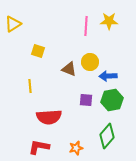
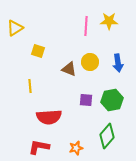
yellow triangle: moved 2 px right, 4 px down
blue arrow: moved 10 px right, 13 px up; rotated 96 degrees counterclockwise
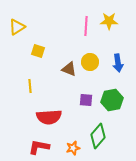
yellow triangle: moved 2 px right, 1 px up
green diamond: moved 9 px left
orange star: moved 3 px left
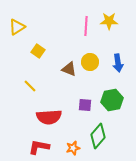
yellow square: rotated 16 degrees clockwise
yellow line: rotated 40 degrees counterclockwise
purple square: moved 1 px left, 5 px down
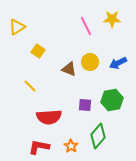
yellow star: moved 3 px right, 2 px up
pink line: rotated 30 degrees counterclockwise
blue arrow: rotated 72 degrees clockwise
orange star: moved 2 px left, 2 px up; rotated 24 degrees counterclockwise
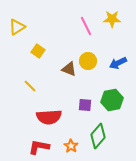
yellow circle: moved 2 px left, 1 px up
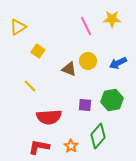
yellow triangle: moved 1 px right
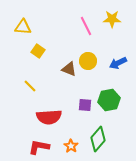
yellow triangle: moved 5 px right; rotated 36 degrees clockwise
green hexagon: moved 3 px left
green diamond: moved 3 px down
